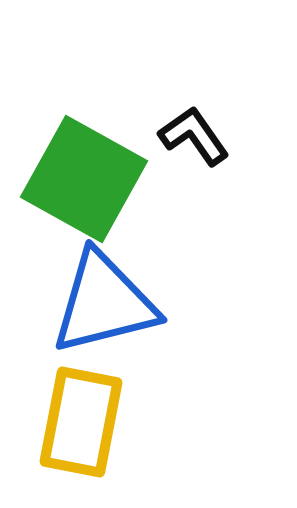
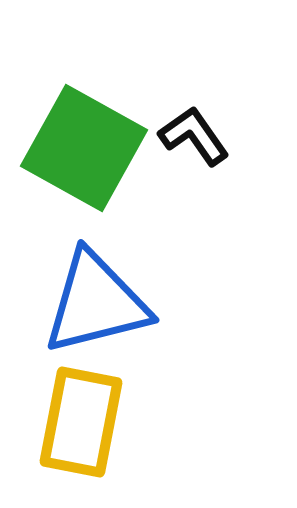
green square: moved 31 px up
blue triangle: moved 8 px left
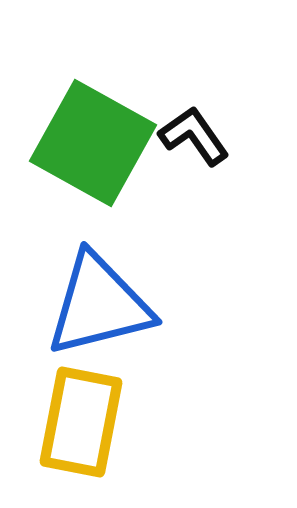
green square: moved 9 px right, 5 px up
blue triangle: moved 3 px right, 2 px down
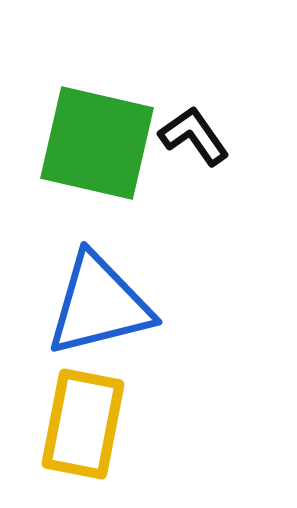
green square: moved 4 px right; rotated 16 degrees counterclockwise
yellow rectangle: moved 2 px right, 2 px down
